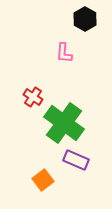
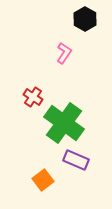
pink L-shape: rotated 150 degrees counterclockwise
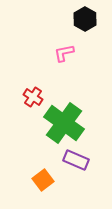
pink L-shape: rotated 135 degrees counterclockwise
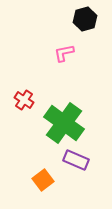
black hexagon: rotated 15 degrees clockwise
red cross: moved 9 px left, 3 px down
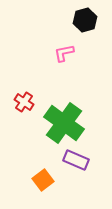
black hexagon: moved 1 px down
red cross: moved 2 px down
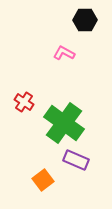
black hexagon: rotated 15 degrees clockwise
pink L-shape: rotated 40 degrees clockwise
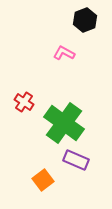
black hexagon: rotated 20 degrees counterclockwise
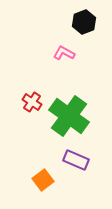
black hexagon: moved 1 px left, 2 px down
red cross: moved 8 px right
green cross: moved 5 px right, 7 px up
